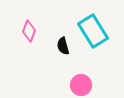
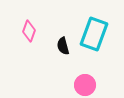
cyan rectangle: moved 1 px right, 3 px down; rotated 52 degrees clockwise
pink circle: moved 4 px right
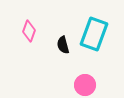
black semicircle: moved 1 px up
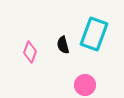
pink diamond: moved 1 px right, 21 px down
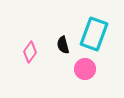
pink diamond: rotated 15 degrees clockwise
pink circle: moved 16 px up
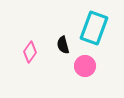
cyan rectangle: moved 6 px up
pink circle: moved 3 px up
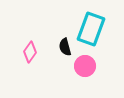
cyan rectangle: moved 3 px left, 1 px down
black semicircle: moved 2 px right, 2 px down
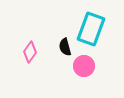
pink circle: moved 1 px left
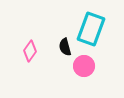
pink diamond: moved 1 px up
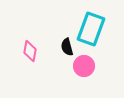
black semicircle: moved 2 px right
pink diamond: rotated 25 degrees counterclockwise
